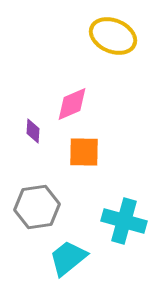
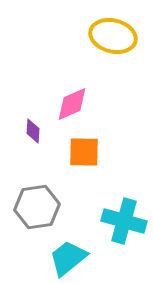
yellow ellipse: rotated 9 degrees counterclockwise
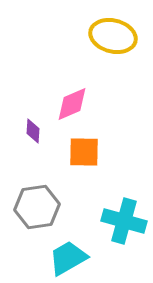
cyan trapezoid: rotated 9 degrees clockwise
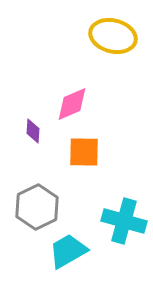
gray hexagon: rotated 18 degrees counterclockwise
cyan trapezoid: moved 7 px up
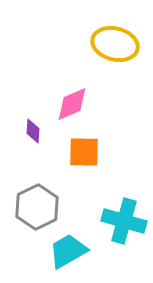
yellow ellipse: moved 2 px right, 8 px down
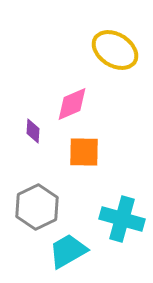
yellow ellipse: moved 6 px down; rotated 18 degrees clockwise
cyan cross: moved 2 px left, 2 px up
